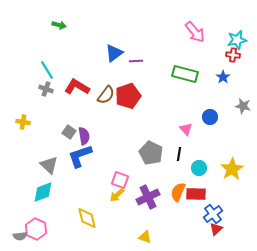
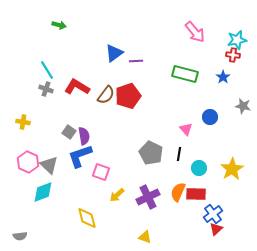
pink square: moved 19 px left, 8 px up
pink hexagon: moved 8 px left, 67 px up
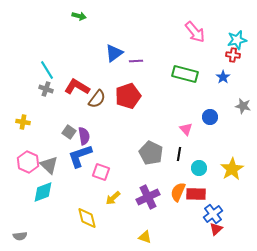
green arrow: moved 20 px right, 9 px up
brown semicircle: moved 9 px left, 4 px down
yellow arrow: moved 4 px left, 3 px down
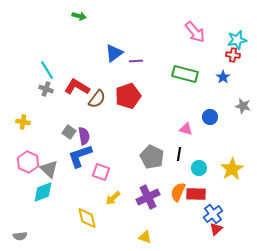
pink triangle: rotated 32 degrees counterclockwise
gray pentagon: moved 1 px right, 4 px down
gray triangle: moved 4 px down
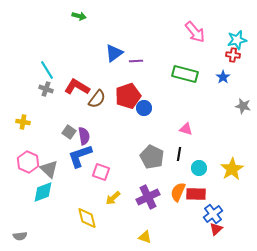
blue circle: moved 66 px left, 9 px up
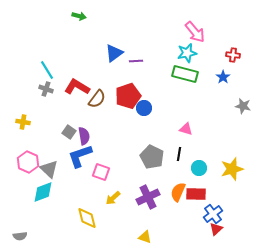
cyan star: moved 50 px left, 13 px down
yellow star: rotated 15 degrees clockwise
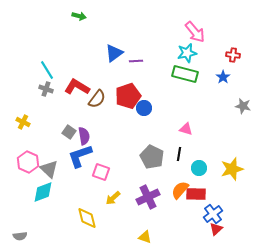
yellow cross: rotated 16 degrees clockwise
orange semicircle: moved 2 px right, 2 px up; rotated 18 degrees clockwise
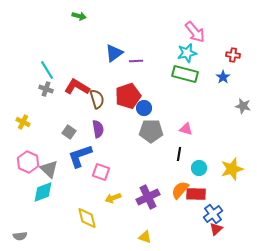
brown semicircle: rotated 54 degrees counterclockwise
purple semicircle: moved 14 px right, 7 px up
gray pentagon: moved 1 px left, 26 px up; rotated 25 degrees counterclockwise
yellow arrow: rotated 21 degrees clockwise
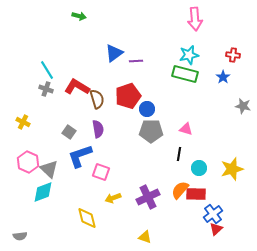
pink arrow: moved 13 px up; rotated 35 degrees clockwise
cyan star: moved 2 px right, 2 px down
blue circle: moved 3 px right, 1 px down
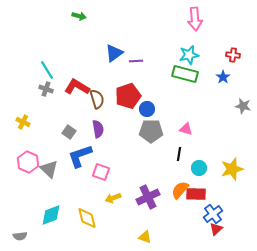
cyan diamond: moved 8 px right, 23 px down
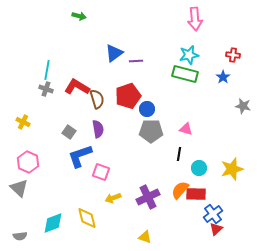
cyan line: rotated 42 degrees clockwise
gray triangle: moved 30 px left, 19 px down
cyan diamond: moved 2 px right, 8 px down
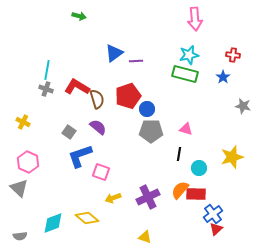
purple semicircle: moved 2 px up; rotated 42 degrees counterclockwise
yellow star: moved 12 px up
yellow diamond: rotated 35 degrees counterclockwise
